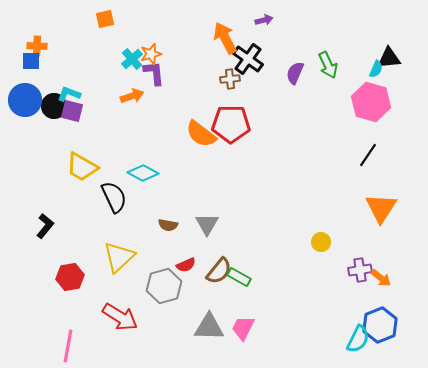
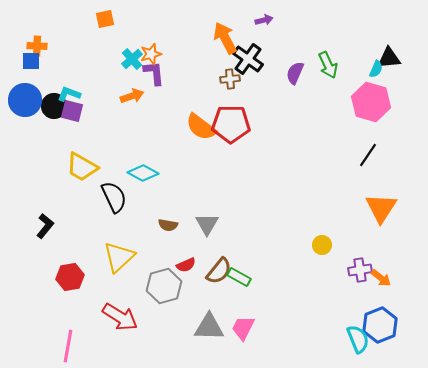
orange semicircle at (201, 134): moved 7 px up
yellow circle at (321, 242): moved 1 px right, 3 px down
cyan semicircle at (358, 339): rotated 48 degrees counterclockwise
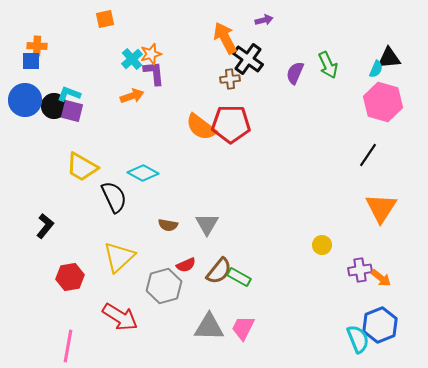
pink hexagon at (371, 102): moved 12 px right
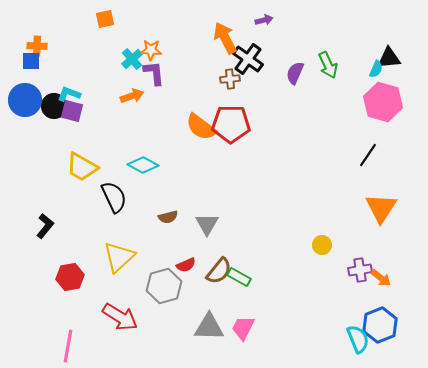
orange star at (151, 54): moved 4 px up; rotated 20 degrees clockwise
cyan diamond at (143, 173): moved 8 px up
brown semicircle at (168, 225): moved 8 px up; rotated 24 degrees counterclockwise
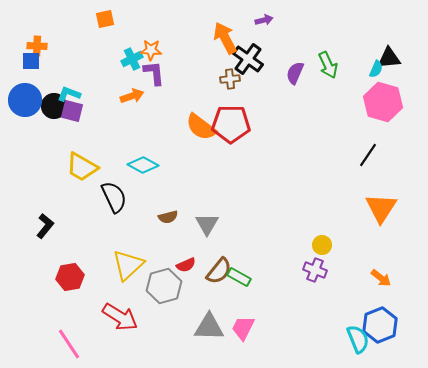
cyan cross at (132, 59): rotated 15 degrees clockwise
yellow triangle at (119, 257): moved 9 px right, 8 px down
purple cross at (360, 270): moved 45 px left; rotated 30 degrees clockwise
pink line at (68, 346): moved 1 px right, 2 px up; rotated 44 degrees counterclockwise
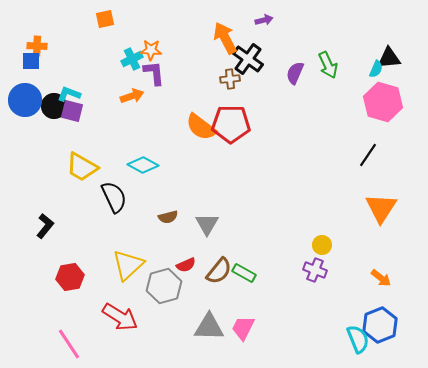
green rectangle at (239, 277): moved 5 px right, 4 px up
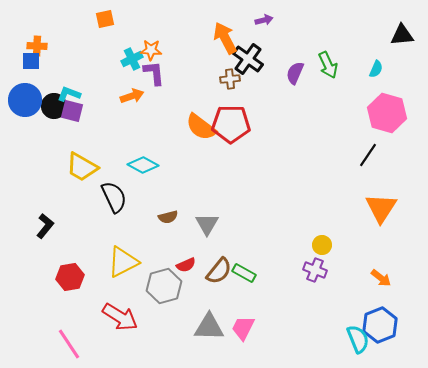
black triangle at (389, 58): moved 13 px right, 23 px up
pink hexagon at (383, 102): moved 4 px right, 11 px down
yellow triangle at (128, 265): moved 5 px left, 3 px up; rotated 16 degrees clockwise
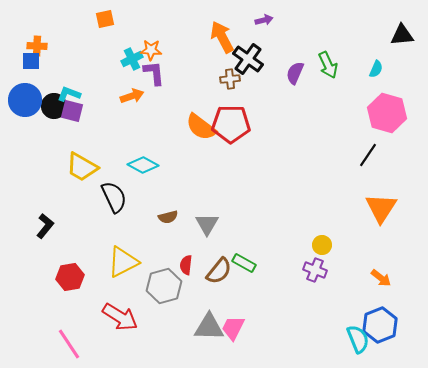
orange arrow at (225, 38): moved 3 px left, 1 px up
red semicircle at (186, 265): rotated 120 degrees clockwise
green rectangle at (244, 273): moved 10 px up
pink trapezoid at (243, 328): moved 10 px left
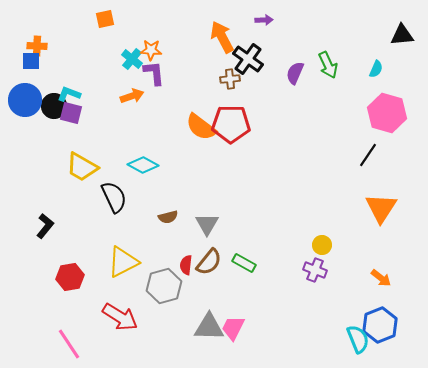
purple arrow at (264, 20): rotated 12 degrees clockwise
cyan cross at (132, 59): rotated 25 degrees counterclockwise
purple square at (72, 111): moved 1 px left, 2 px down
brown semicircle at (219, 271): moved 10 px left, 9 px up
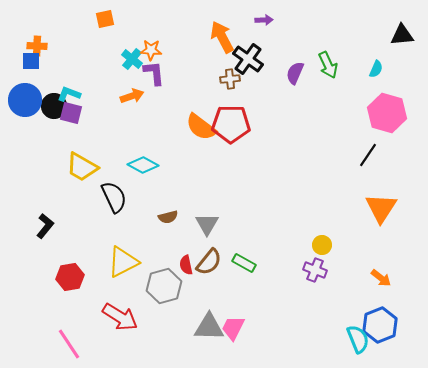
red semicircle at (186, 265): rotated 18 degrees counterclockwise
